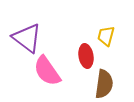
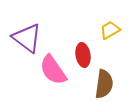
yellow trapezoid: moved 4 px right, 6 px up; rotated 45 degrees clockwise
red ellipse: moved 3 px left, 1 px up
pink semicircle: moved 6 px right, 1 px up
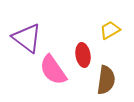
brown semicircle: moved 2 px right, 4 px up
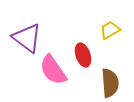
red ellipse: rotated 10 degrees counterclockwise
brown semicircle: moved 4 px right, 3 px down; rotated 12 degrees counterclockwise
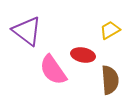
purple triangle: moved 7 px up
red ellipse: rotated 60 degrees counterclockwise
brown semicircle: moved 3 px up
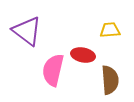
yellow trapezoid: rotated 25 degrees clockwise
pink semicircle: rotated 48 degrees clockwise
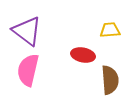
pink semicircle: moved 25 px left
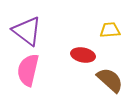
brown semicircle: rotated 44 degrees counterclockwise
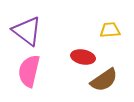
red ellipse: moved 2 px down
pink semicircle: moved 1 px right, 1 px down
brown semicircle: moved 6 px left; rotated 104 degrees clockwise
